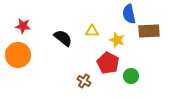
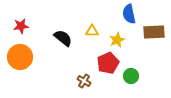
red star: moved 2 px left; rotated 14 degrees counterclockwise
brown rectangle: moved 5 px right, 1 px down
yellow star: rotated 28 degrees clockwise
orange circle: moved 2 px right, 2 px down
red pentagon: rotated 20 degrees clockwise
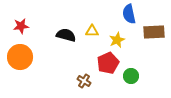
black semicircle: moved 3 px right, 3 px up; rotated 24 degrees counterclockwise
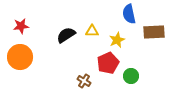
black semicircle: rotated 48 degrees counterclockwise
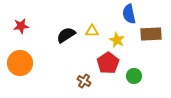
brown rectangle: moved 3 px left, 2 px down
yellow star: rotated 21 degrees counterclockwise
orange circle: moved 6 px down
red pentagon: rotated 10 degrees counterclockwise
green circle: moved 3 px right
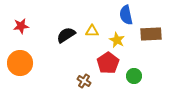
blue semicircle: moved 3 px left, 1 px down
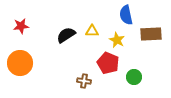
red pentagon: rotated 15 degrees counterclockwise
green circle: moved 1 px down
brown cross: rotated 24 degrees counterclockwise
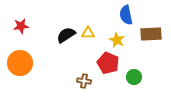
yellow triangle: moved 4 px left, 2 px down
